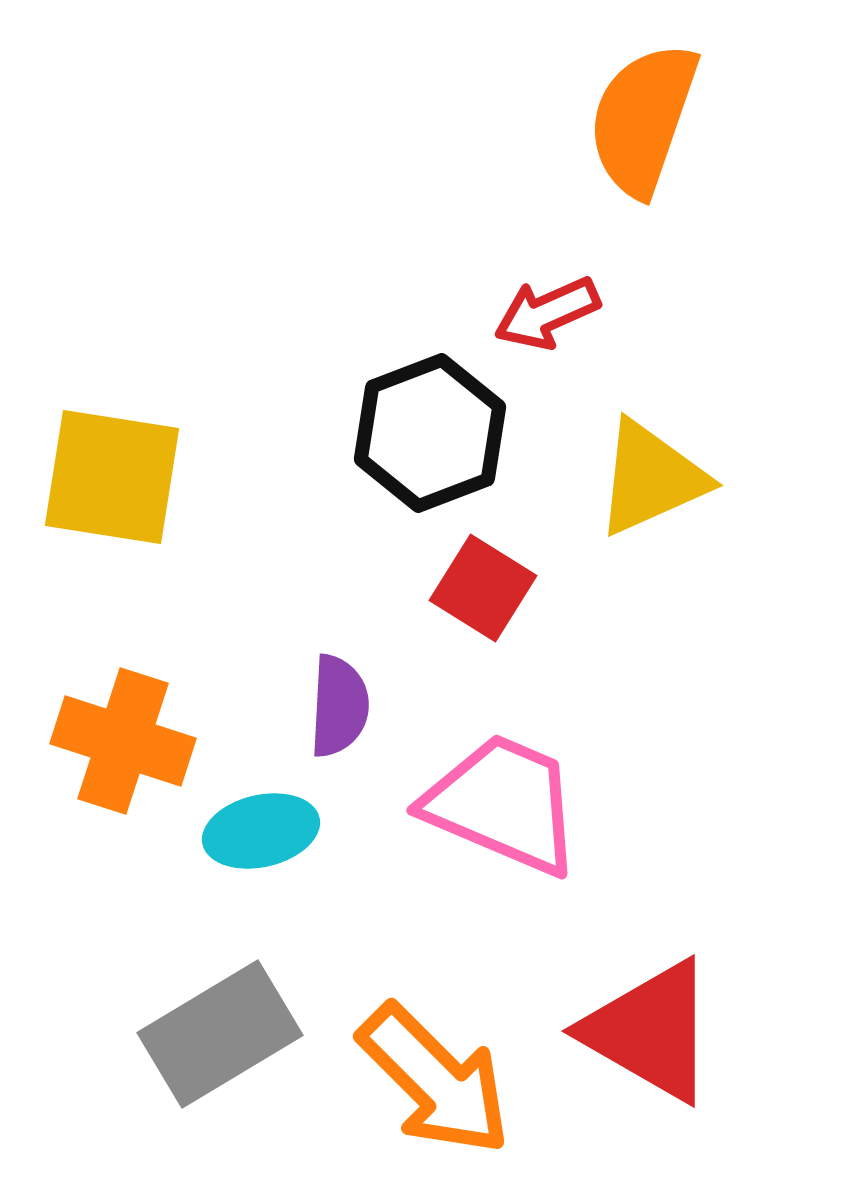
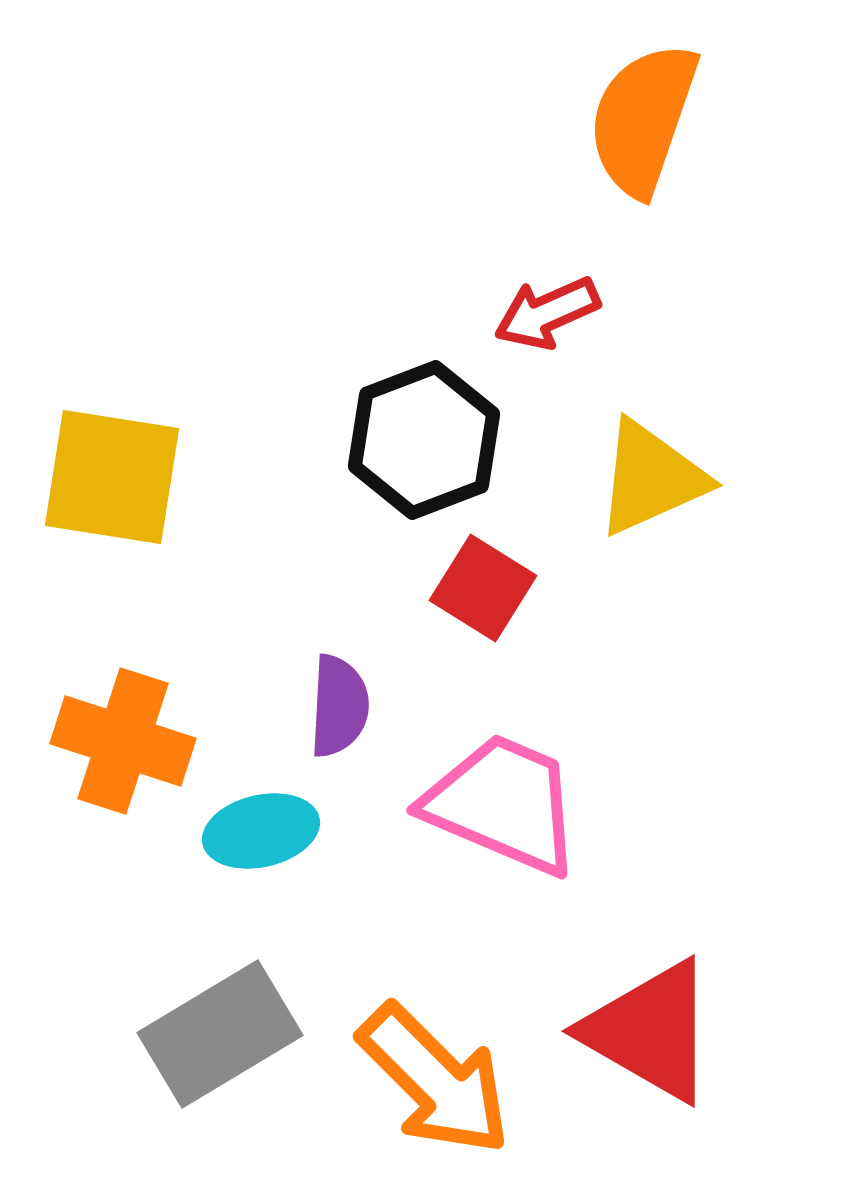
black hexagon: moved 6 px left, 7 px down
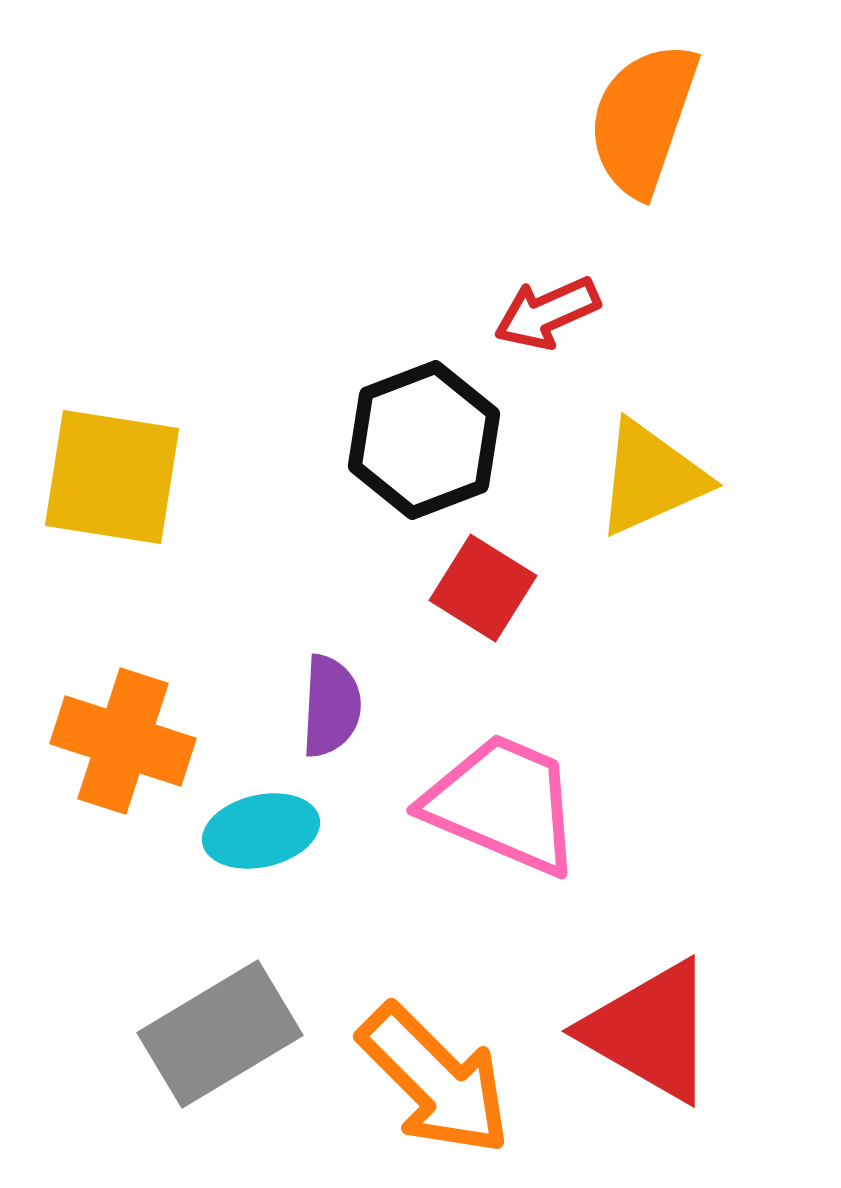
purple semicircle: moved 8 px left
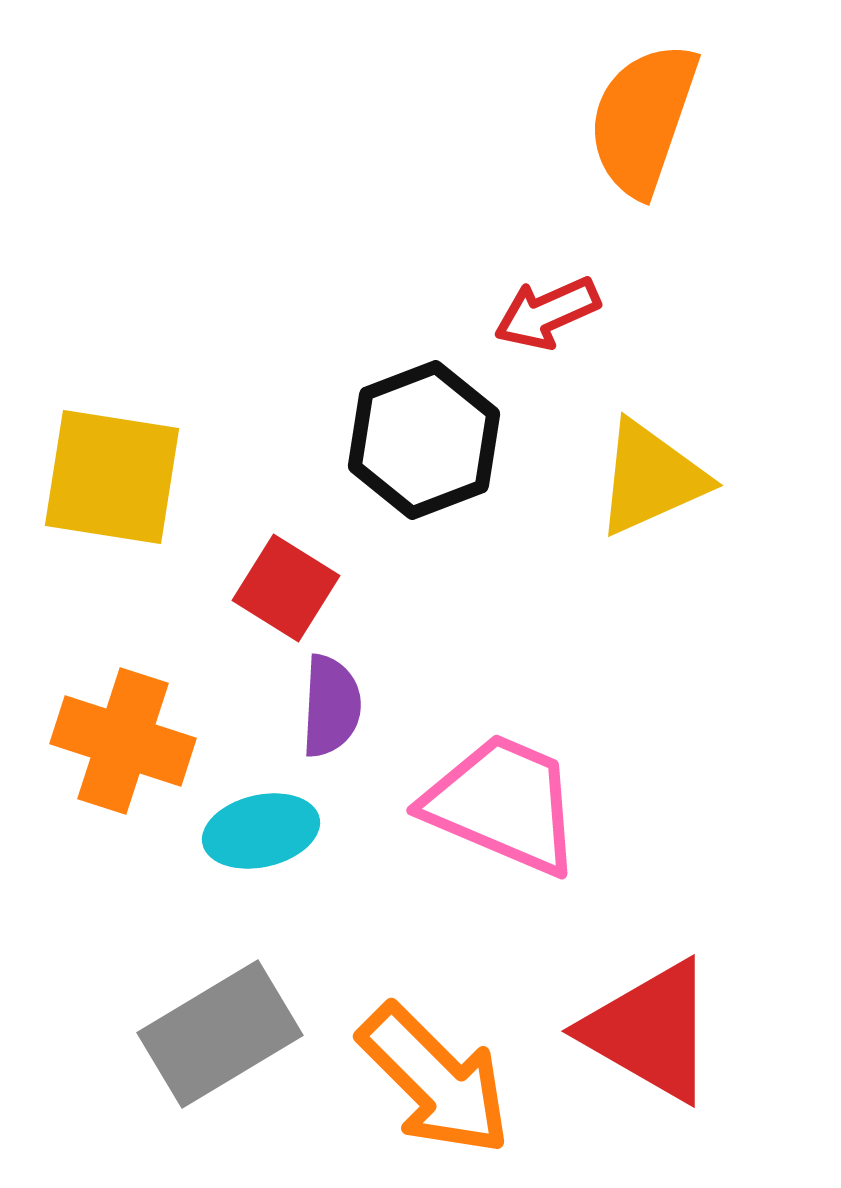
red square: moved 197 px left
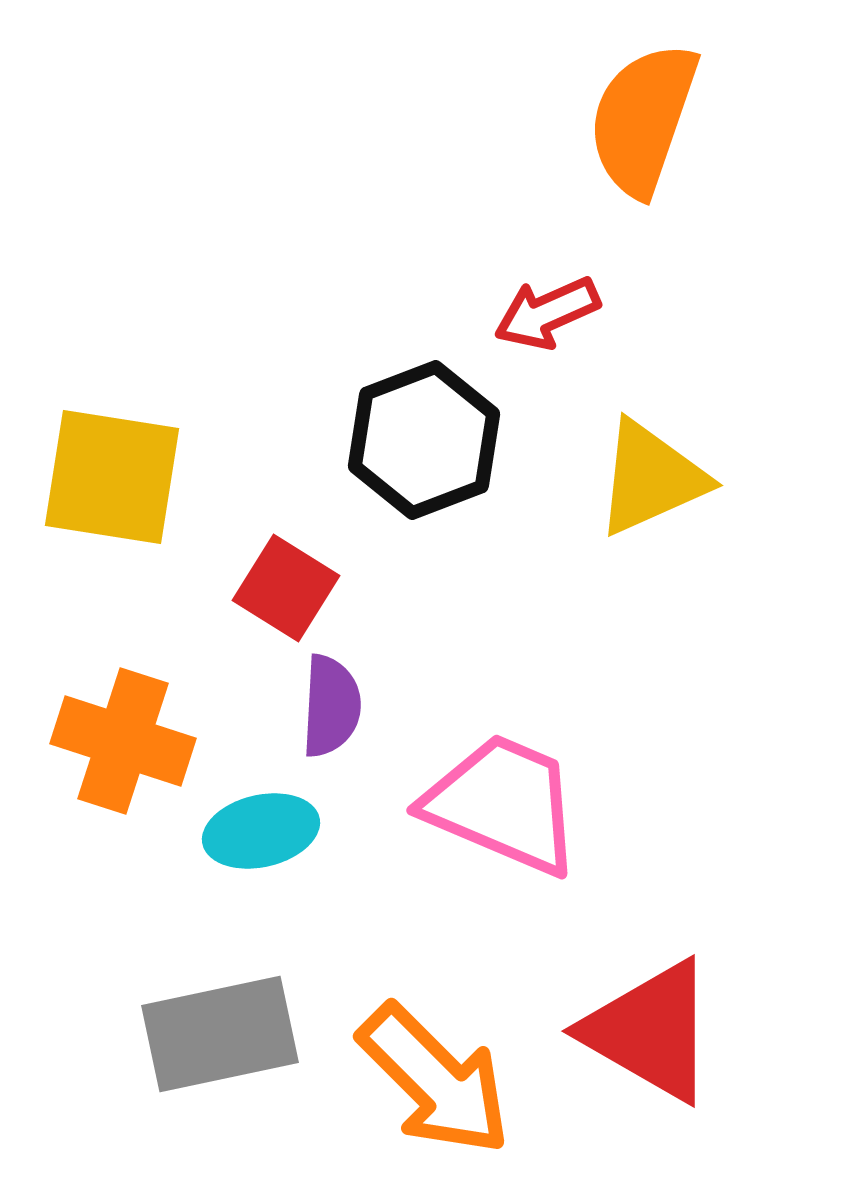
gray rectangle: rotated 19 degrees clockwise
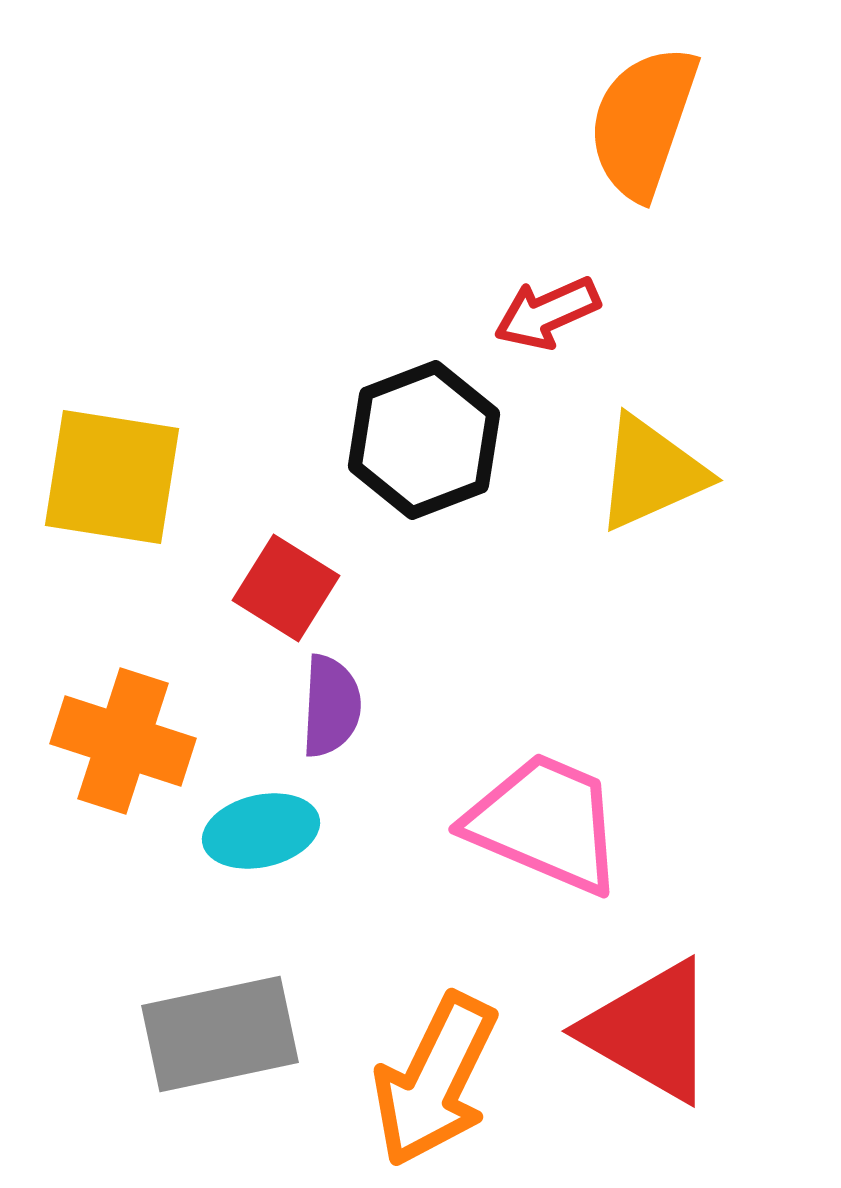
orange semicircle: moved 3 px down
yellow triangle: moved 5 px up
pink trapezoid: moved 42 px right, 19 px down
orange arrow: rotated 71 degrees clockwise
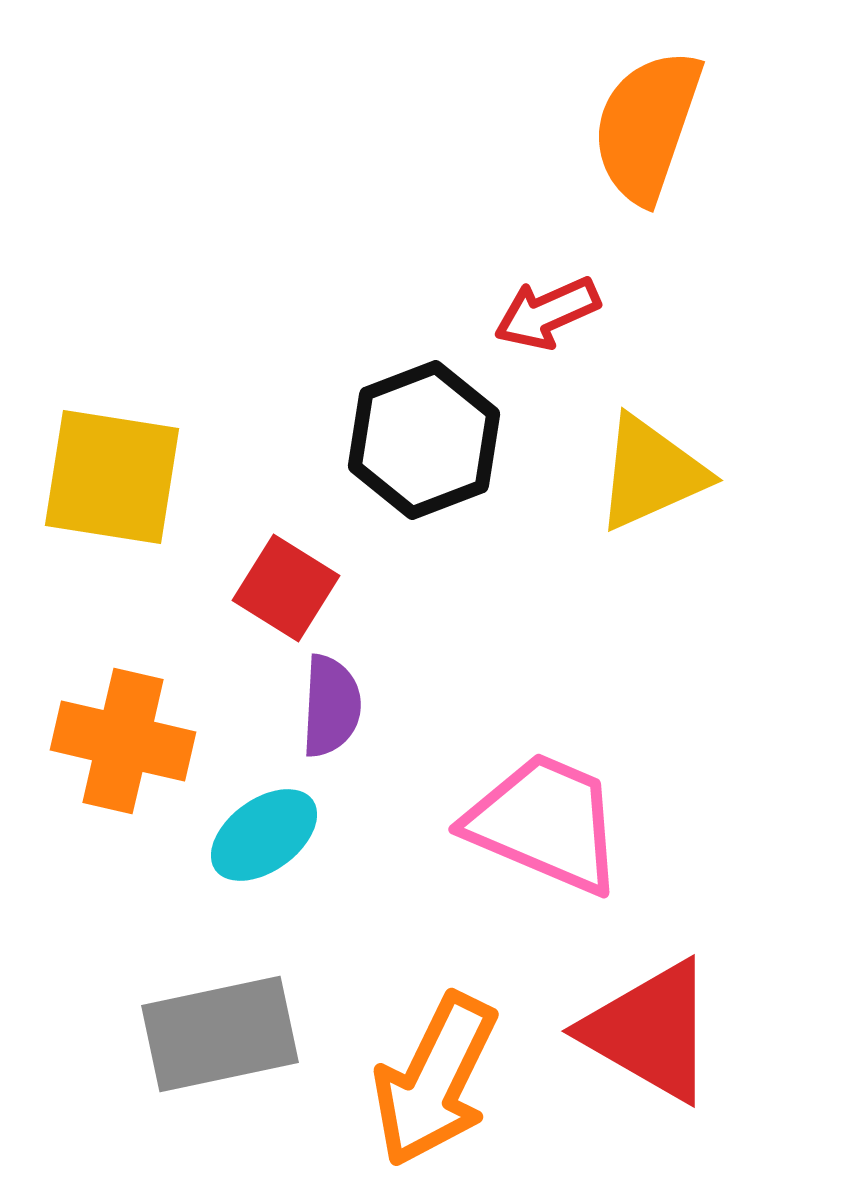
orange semicircle: moved 4 px right, 4 px down
orange cross: rotated 5 degrees counterclockwise
cyan ellipse: moved 3 px right, 4 px down; rotated 23 degrees counterclockwise
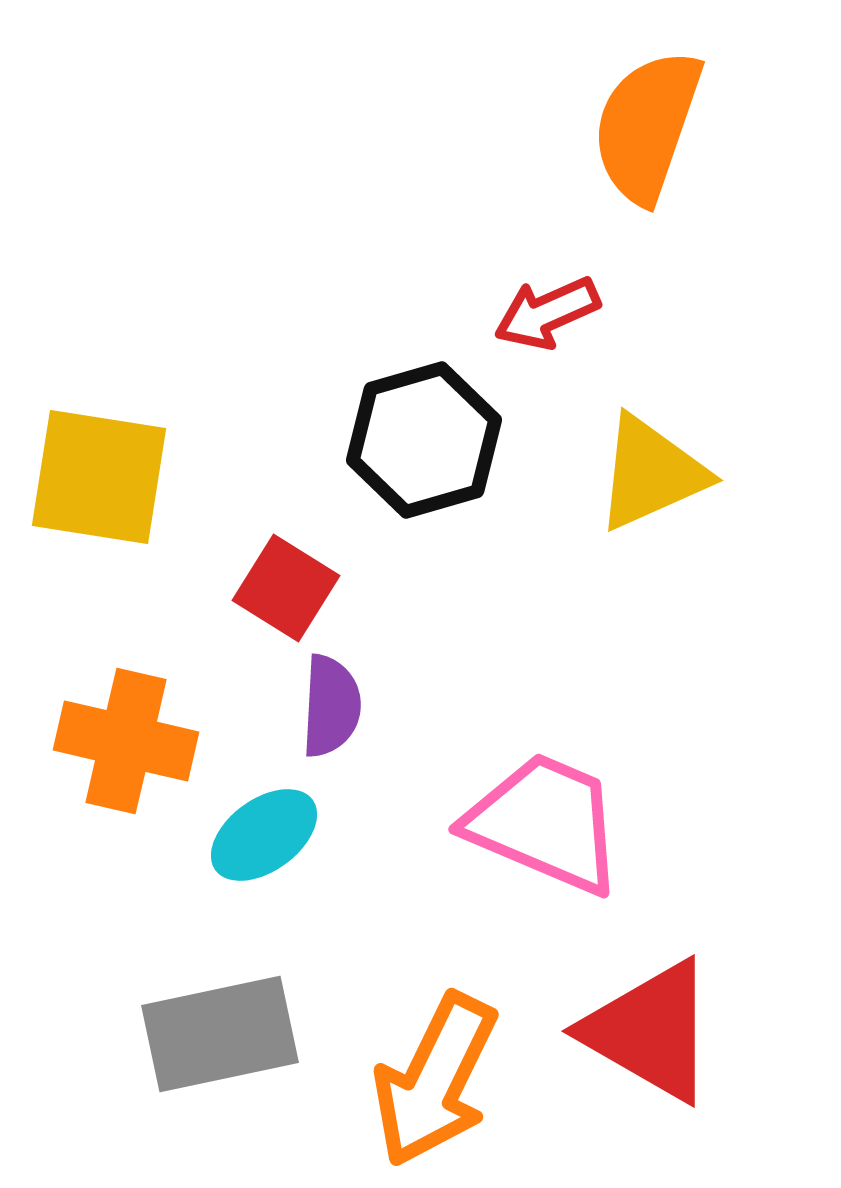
black hexagon: rotated 5 degrees clockwise
yellow square: moved 13 px left
orange cross: moved 3 px right
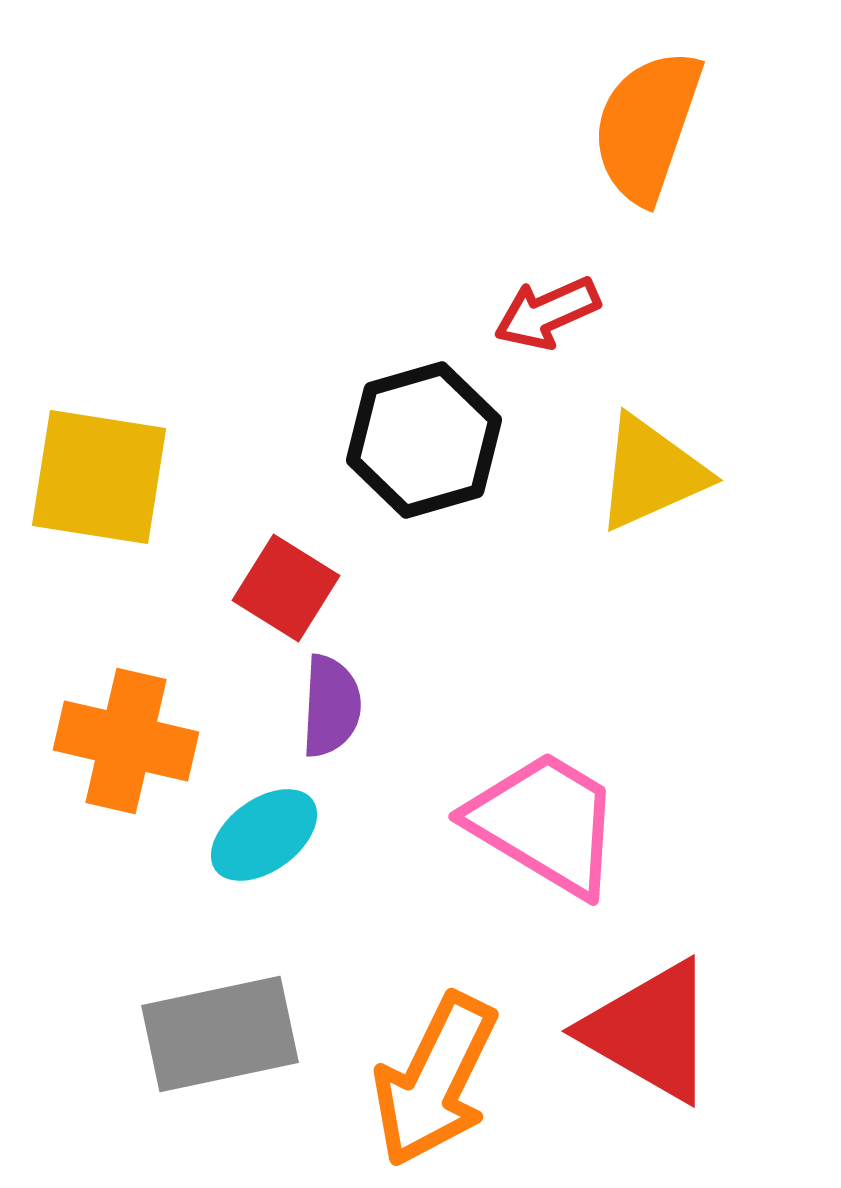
pink trapezoid: rotated 8 degrees clockwise
